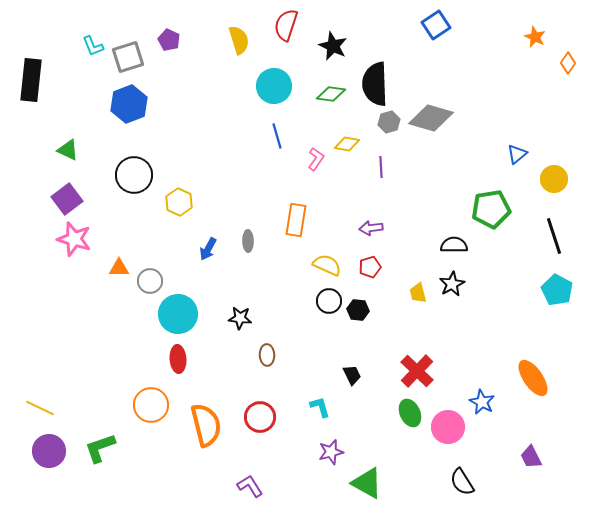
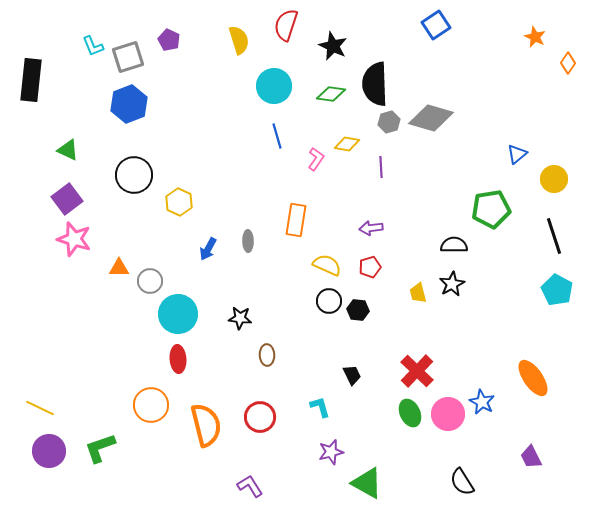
pink circle at (448, 427): moved 13 px up
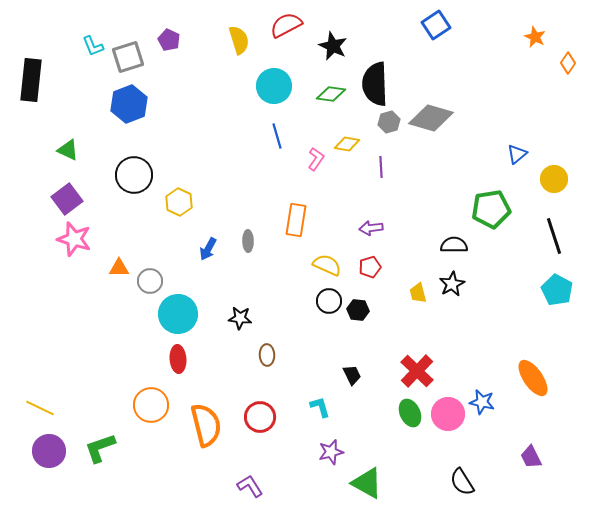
red semicircle at (286, 25): rotated 44 degrees clockwise
blue star at (482, 402): rotated 15 degrees counterclockwise
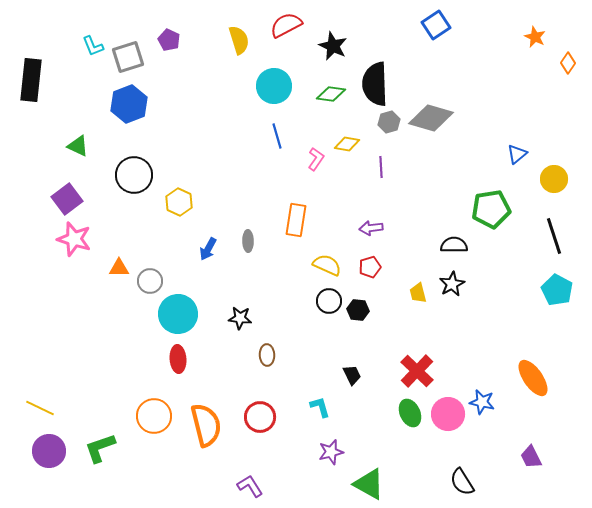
green triangle at (68, 150): moved 10 px right, 4 px up
orange circle at (151, 405): moved 3 px right, 11 px down
green triangle at (367, 483): moved 2 px right, 1 px down
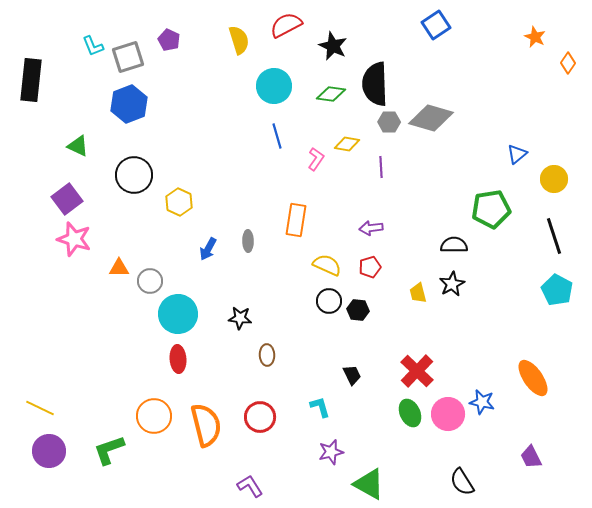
gray hexagon at (389, 122): rotated 15 degrees clockwise
green L-shape at (100, 448): moved 9 px right, 2 px down
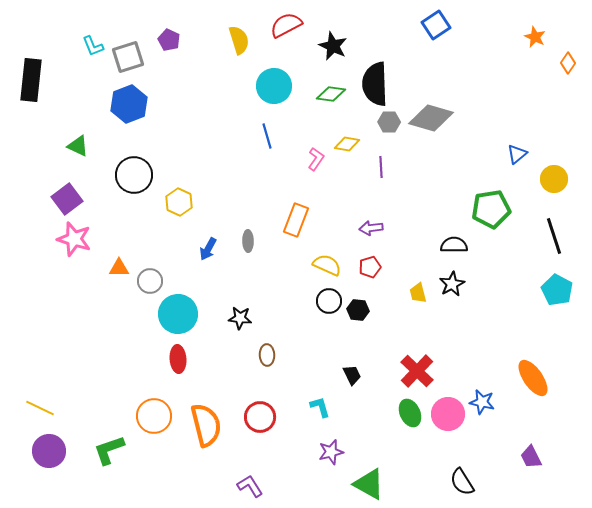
blue line at (277, 136): moved 10 px left
orange rectangle at (296, 220): rotated 12 degrees clockwise
